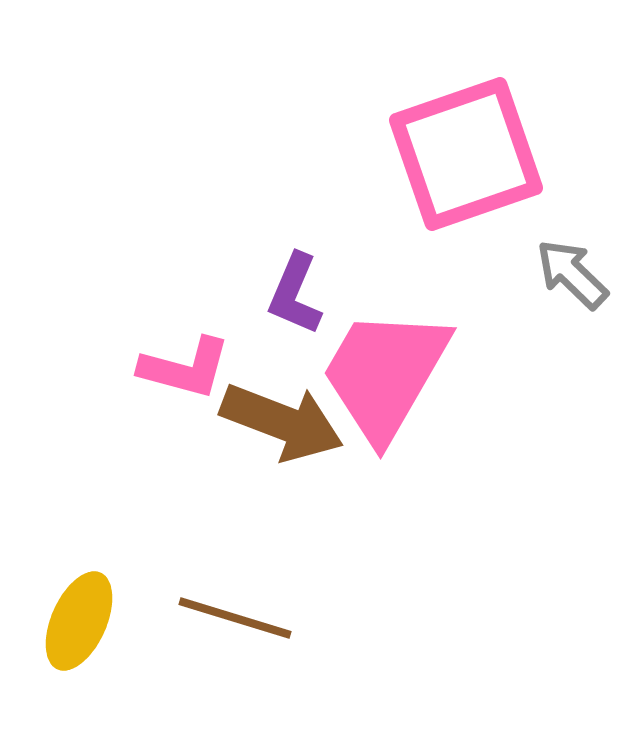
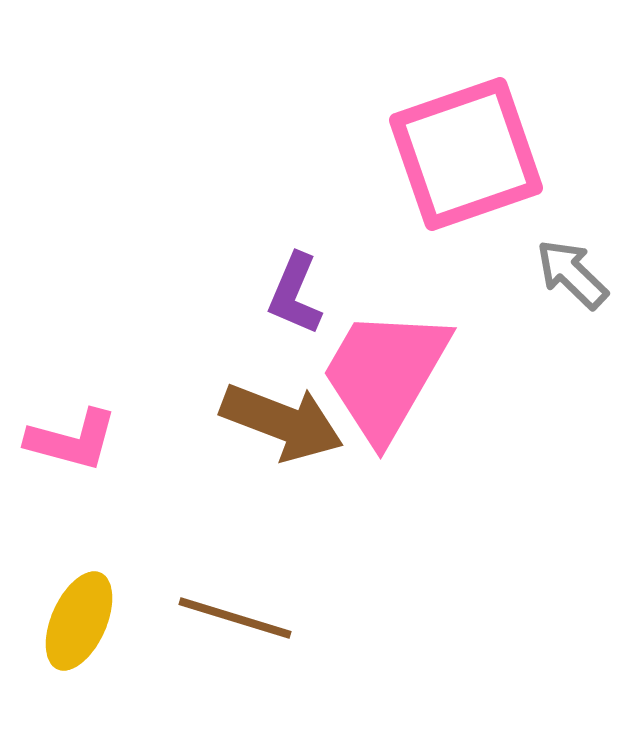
pink L-shape: moved 113 px left, 72 px down
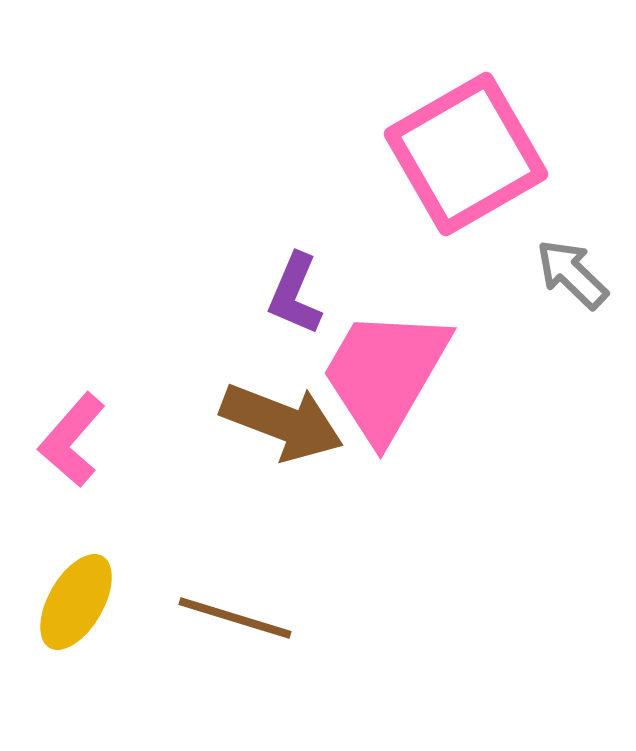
pink square: rotated 11 degrees counterclockwise
pink L-shape: rotated 116 degrees clockwise
yellow ellipse: moved 3 px left, 19 px up; rotated 6 degrees clockwise
